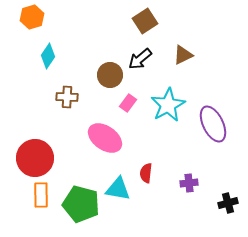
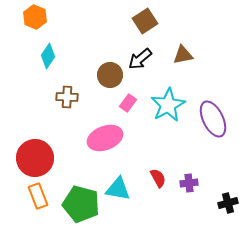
orange hexagon: moved 3 px right; rotated 20 degrees counterclockwise
brown triangle: rotated 15 degrees clockwise
purple ellipse: moved 5 px up
pink ellipse: rotated 56 degrees counterclockwise
red semicircle: moved 12 px right, 5 px down; rotated 144 degrees clockwise
orange rectangle: moved 3 px left, 1 px down; rotated 20 degrees counterclockwise
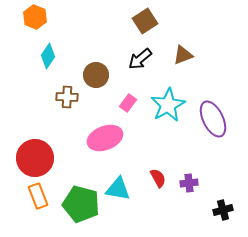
brown triangle: rotated 10 degrees counterclockwise
brown circle: moved 14 px left
black cross: moved 5 px left, 7 px down
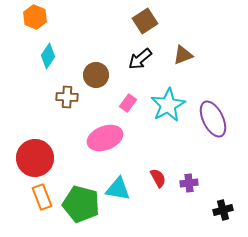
orange rectangle: moved 4 px right, 1 px down
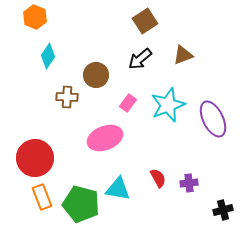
cyan star: rotated 8 degrees clockwise
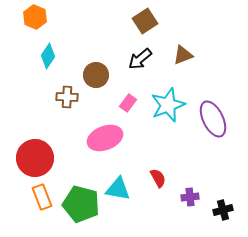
purple cross: moved 1 px right, 14 px down
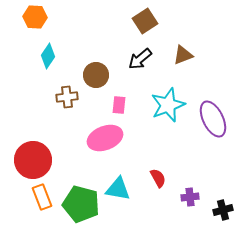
orange hexagon: rotated 20 degrees counterclockwise
brown cross: rotated 10 degrees counterclockwise
pink rectangle: moved 9 px left, 2 px down; rotated 30 degrees counterclockwise
red circle: moved 2 px left, 2 px down
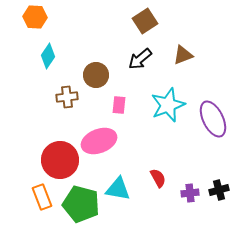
pink ellipse: moved 6 px left, 3 px down
red circle: moved 27 px right
purple cross: moved 4 px up
black cross: moved 4 px left, 20 px up
